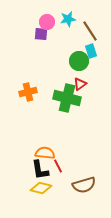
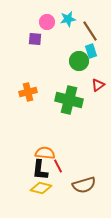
purple square: moved 6 px left, 5 px down
red triangle: moved 18 px right, 1 px down
green cross: moved 2 px right, 2 px down
black L-shape: rotated 15 degrees clockwise
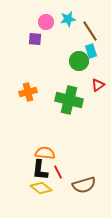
pink circle: moved 1 px left
red line: moved 6 px down
yellow diamond: rotated 25 degrees clockwise
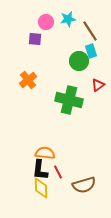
orange cross: moved 12 px up; rotated 24 degrees counterclockwise
yellow diamond: rotated 50 degrees clockwise
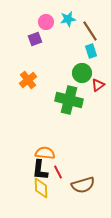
purple square: rotated 24 degrees counterclockwise
green circle: moved 3 px right, 12 px down
brown semicircle: moved 1 px left
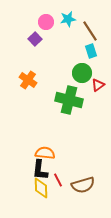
purple square: rotated 24 degrees counterclockwise
orange cross: rotated 18 degrees counterclockwise
red line: moved 8 px down
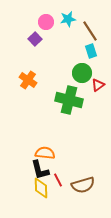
black L-shape: rotated 20 degrees counterclockwise
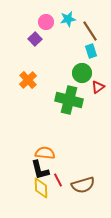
orange cross: rotated 12 degrees clockwise
red triangle: moved 2 px down
